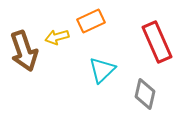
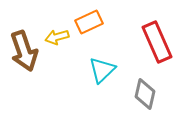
orange rectangle: moved 2 px left, 1 px down
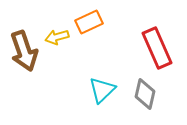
red rectangle: moved 6 px down
cyan triangle: moved 20 px down
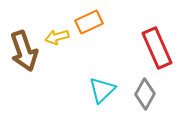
gray diamond: rotated 16 degrees clockwise
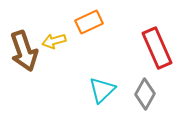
yellow arrow: moved 3 px left, 4 px down
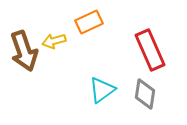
red rectangle: moved 7 px left, 2 px down
cyan triangle: rotated 8 degrees clockwise
gray diamond: rotated 20 degrees counterclockwise
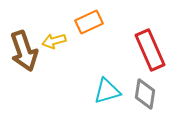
cyan triangle: moved 5 px right, 1 px down; rotated 20 degrees clockwise
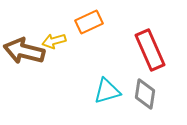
brown arrow: rotated 123 degrees clockwise
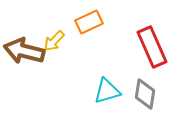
yellow arrow: rotated 30 degrees counterclockwise
red rectangle: moved 2 px right, 3 px up
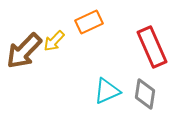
brown arrow: rotated 60 degrees counterclockwise
cyan triangle: rotated 8 degrees counterclockwise
